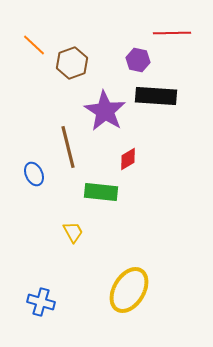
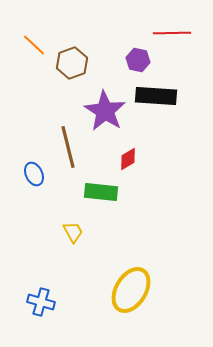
yellow ellipse: moved 2 px right
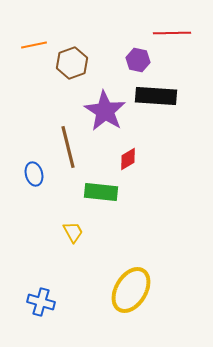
orange line: rotated 55 degrees counterclockwise
blue ellipse: rotated 10 degrees clockwise
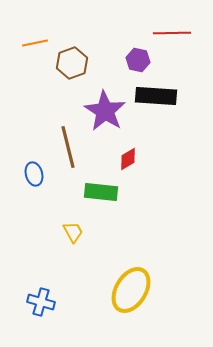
orange line: moved 1 px right, 2 px up
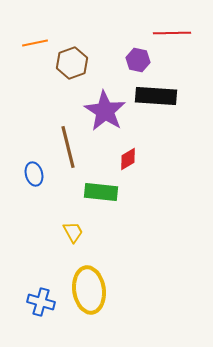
yellow ellipse: moved 42 px left; rotated 39 degrees counterclockwise
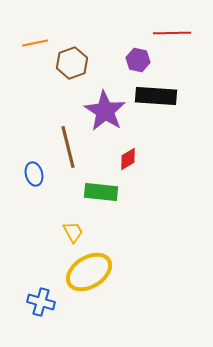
yellow ellipse: moved 18 px up; rotated 66 degrees clockwise
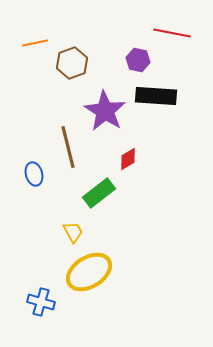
red line: rotated 12 degrees clockwise
green rectangle: moved 2 px left, 1 px down; rotated 44 degrees counterclockwise
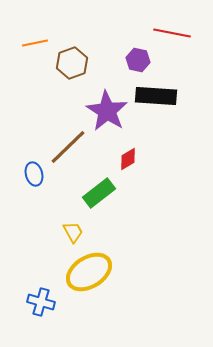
purple star: moved 2 px right
brown line: rotated 60 degrees clockwise
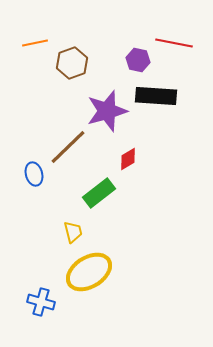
red line: moved 2 px right, 10 px down
purple star: rotated 24 degrees clockwise
yellow trapezoid: rotated 15 degrees clockwise
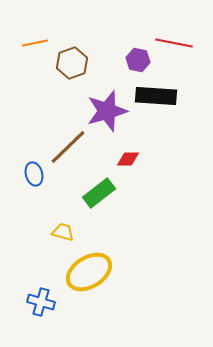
red diamond: rotated 30 degrees clockwise
yellow trapezoid: moved 10 px left; rotated 60 degrees counterclockwise
